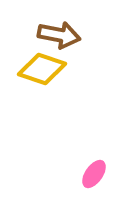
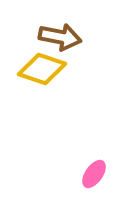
brown arrow: moved 1 px right, 2 px down
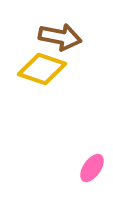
pink ellipse: moved 2 px left, 6 px up
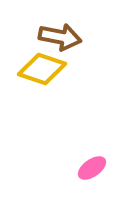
pink ellipse: rotated 20 degrees clockwise
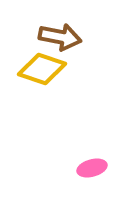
pink ellipse: rotated 20 degrees clockwise
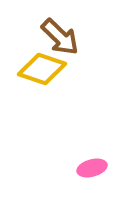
brown arrow: rotated 33 degrees clockwise
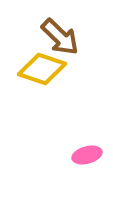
pink ellipse: moved 5 px left, 13 px up
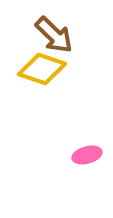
brown arrow: moved 6 px left, 2 px up
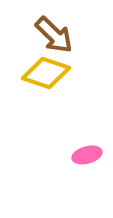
yellow diamond: moved 4 px right, 4 px down
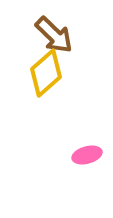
yellow diamond: rotated 60 degrees counterclockwise
